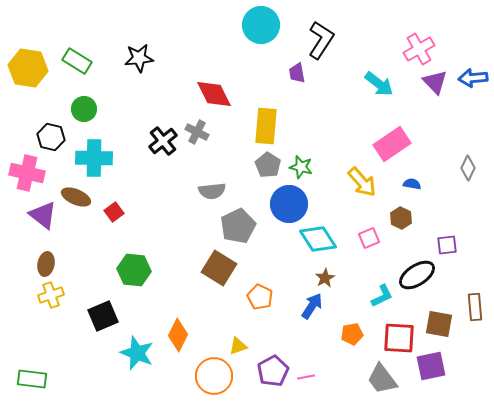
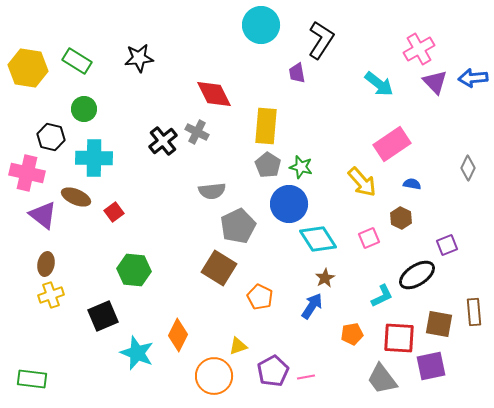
purple square at (447, 245): rotated 15 degrees counterclockwise
brown rectangle at (475, 307): moved 1 px left, 5 px down
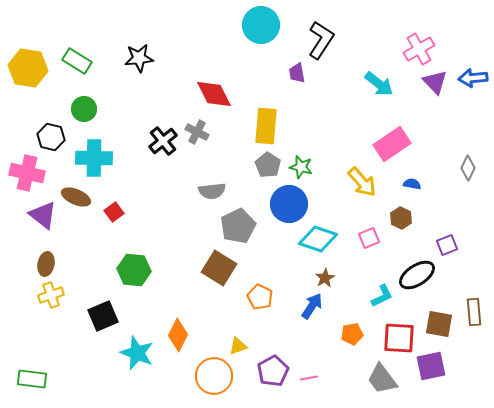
cyan diamond at (318, 239): rotated 39 degrees counterclockwise
pink line at (306, 377): moved 3 px right, 1 px down
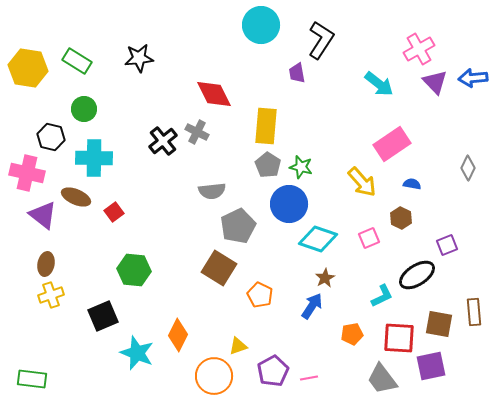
orange pentagon at (260, 297): moved 2 px up
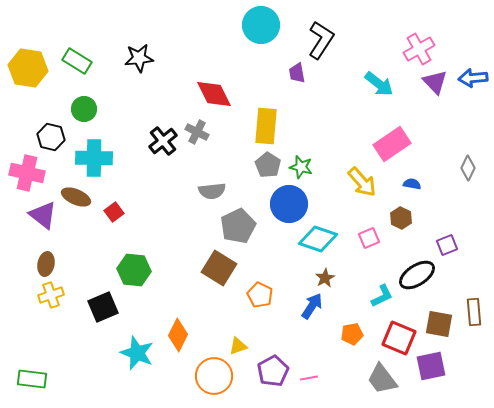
black square at (103, 316): moved 9 px up
red square at (399, 338): rotated 20 degrees clockwise
